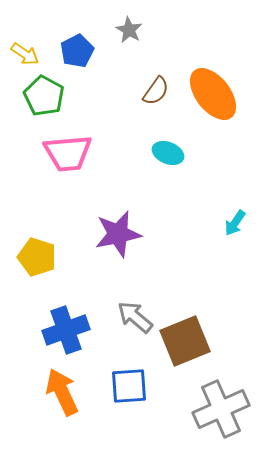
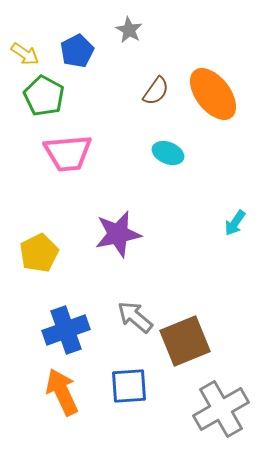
yellow pentagon: moved 2 px right, 4 px up; rotated 27 degrees clockwise
gray cross: rotated 6 degrees counterclockwise
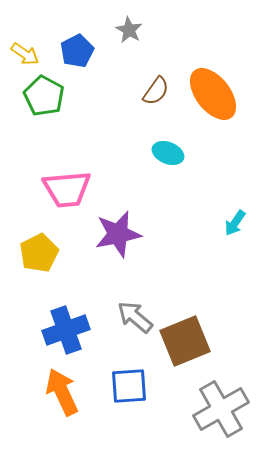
pink trapezoid: moved 1 px left, 36 px down
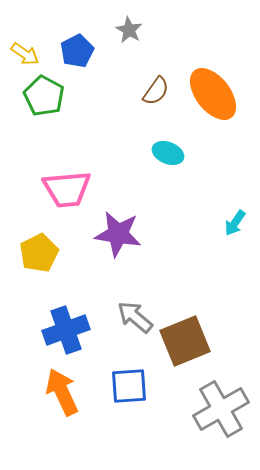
purple star: rotated 21 degrees clockwise
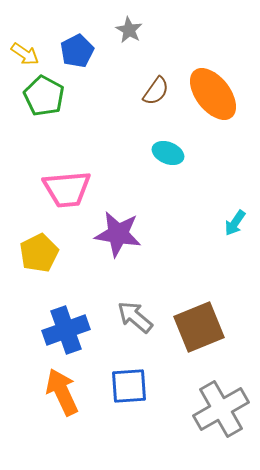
brown square: moved 14 px right, 14 px up
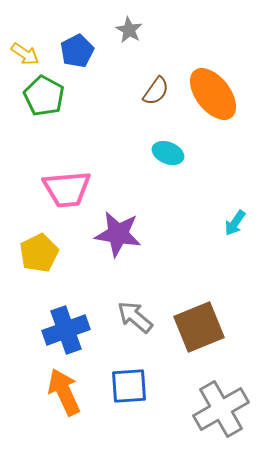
orange arrow: moved 2 px right
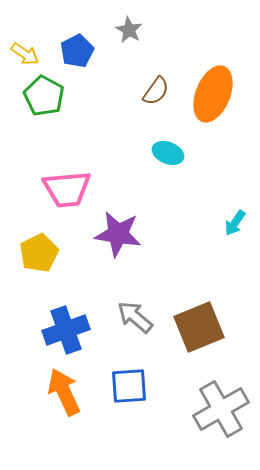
orange ellipse: rotated 60 degrees clockwise
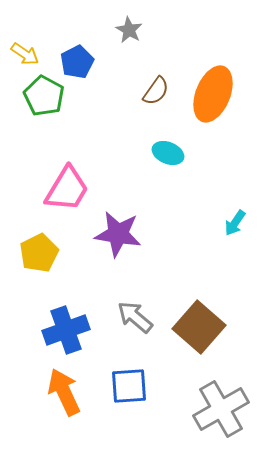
blue pentagon: moved 11 px down
pink trapezoid: rotated 54 degrees counterclockwise
brown square: rotated 27 degrees counterclockwise
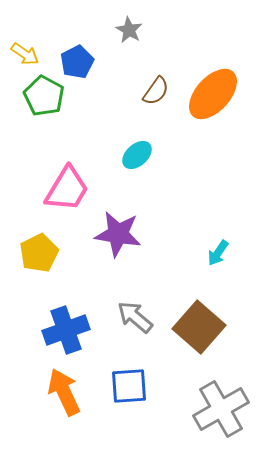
orange ellipse: rotated 20 degrees clockwise
cyan ellipse: moved 31 px left, 2 px down; rotated 64 degrees counterclockwise
cyan arrow: moved 17 px left, 30 px down
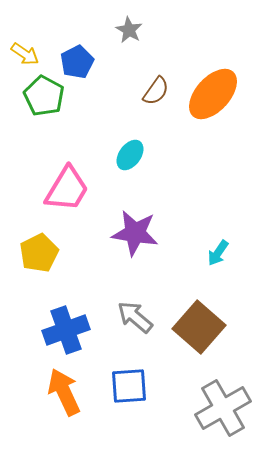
cyan ellipse: moved 7 px left; rotated 12 degrees counterclockwise
purple star: moved 17 px right, 1 px up
gray cross: moved 2 px right, 1 px up
